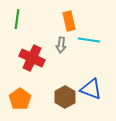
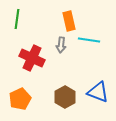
blue triangle: moved 7 px right, 3 px down
orange pentagon: rotated 10 degrees clockwise
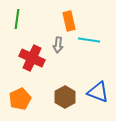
gray arrow: moved 3 px left
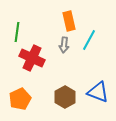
green line: moved 13 px down
cyan line: rotated 70 degrees counterclockwise
gray arrow: moved 6 px right
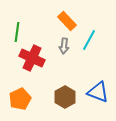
orange rectangle: moved 2 px left; rotated 30 degrees counterclockwise
gray arrow: moved 1 px down
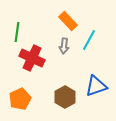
orange rectangle: moved 1 px right
blue triangle: moved 2 px left, 6 px up; rotated 40 degrees counterclockwise
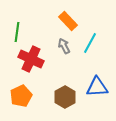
cyan line: moved 1 px right, 3 px down
gray arrow: rotated 147 degrees clockwise
red cross: moved 1 px left, 1 px down
blue triangle: moved 1 px right, 1 px down; rotated 15 degrees clockwise
orange pentagon: moved 1 px right, 3 px up
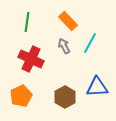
green line: moved 10 px right, 10 px up
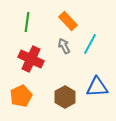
cyan line: moved 1 px down
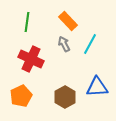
gray arrow: moved 2 px up
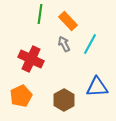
green line: moved 13 px right, 8 px up
brown hexagon: moved 1 px left, 3 px down
